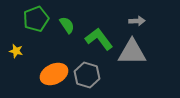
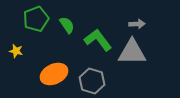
gray arrow: moved 3 px down
green L-shape: moved 1 px left, 1 px down
gray hexagon: moved 5 px right, 6 px down
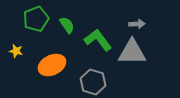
orange ellipse: moved 2 px left, 9 px up
gray hexagon: moved 1 px right, 1 px down
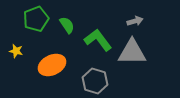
gray arrow: moved 2 px left, 3 px up; rotated 14 degrees counterclockwise
gray hexagon: moved 2 px right, 1 px up
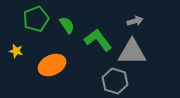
gray hexagon: moved 20 px right
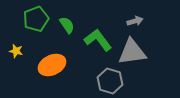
gray triangle: rotated 8 degrees counterclockwise
gray hexagon: moved 5 px left
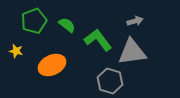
green pentagon: moved 2 px left, 2 px down
green semicircle: rotated 18 degrees counterclockwise
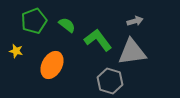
orange ellipse: rotated 36 degrees counterclockwise
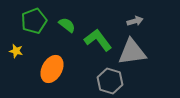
orange ellipse: moved 4 px down
